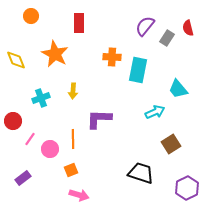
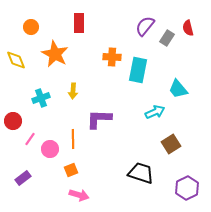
orange circle: moved 11 px down
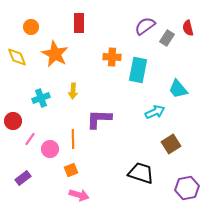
purple semicircle: rotated 15 degrees clockwise
yellow diamond: moved 1 px right, 3 px up
purple hexagon: rotated 15 degrees clockwise
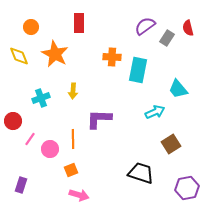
yellow diamond: moved 2 px right, 1 px up
purple rectangle: moved 2 px left, 7 px down; rotated 35 degrees counterclockwise
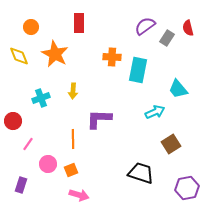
pink line: moved 2 px left, 5 px down
pink circle: moved 2 px left, 15 px down
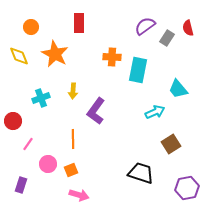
purple L-shape: moved 3 px left, 8 px up; rotated 56 degrees counterclockwise
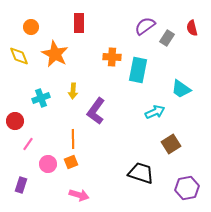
red semicircle: moved 4 px right
cyan trapezoid: moved 3 px right; rotated 15 degrees counterclockwise
red circle: moved 2 px right
orange square: moved 8 px up
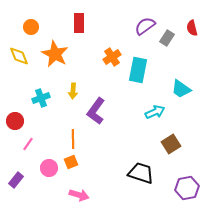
orange cross: rotated 36 degrees counterclockwise
pink circle: moved 1 px right, 4 px down
purple rectangle: moved 5 px left, 5 px up; rotated 21 degrees clockwise
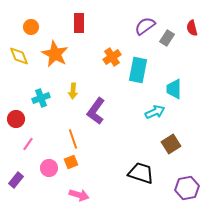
cyan trapezoid: moved 7 px left; rotated 55 degrees clockwise
red circle: moved 1 px right, 2 px up
orange line: rotated 18 degrees counterclockwise
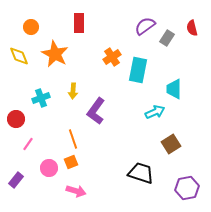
pink arrow: moved 3 px left, 4 px up
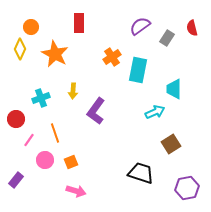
purple semicircle: moved 5 px left
yellow diamond: moved 1 px right, 7 px up; rotated 45 degrees clockwise
orange line: moved 18 px left, 6 px up
pink line: moved 1 px right, 4 px up
pink circle: moved 4 px left, 8 px up
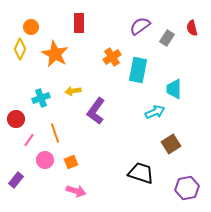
yellow arrow: rotated 77 degrees clockwise
